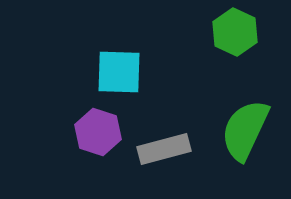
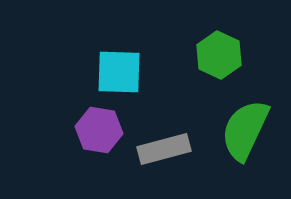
green hexagon: moved 16 px left, 23 px down
purple hexagon: moved 1 px right, 2 px up; rotated 9 degrees counterclockwise
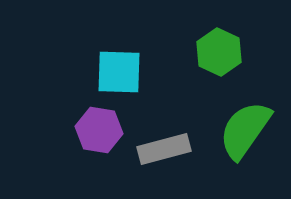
green hexagon: moved 3 px up
green semicircle: rotated 10 degrees clockwise
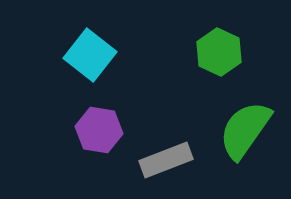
cyan square: moved 29 px left, 17 px up; rotated 36 degrees clockwise
gray rectangle: moved 2 px right, 11 px down; rotated 6 degrees counterclockwise
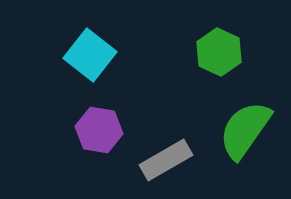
gray rectangle: rotated 9 degrees counterclockwise
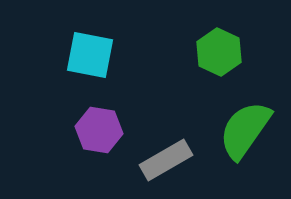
cyan square: rotated 27 degrees counterclockwise
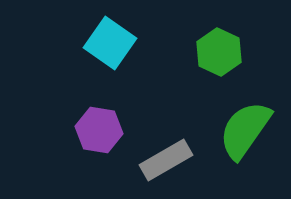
cyan square: moved 20 px right, 12 px up; rotated 24 degrees clockwise
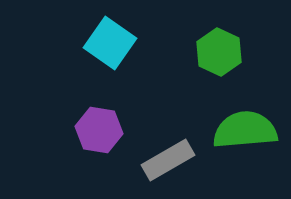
green semicircle: rotated 50 degrees clockwise
gray rectangle: moved 2 px right
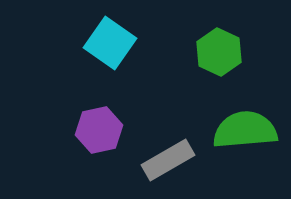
purple hexagon: rotated 21 degrees counterclockwise
